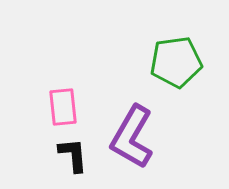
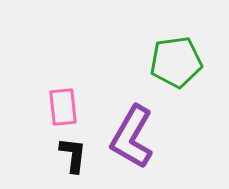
black L-shape: rotated 12 degrees clockwise
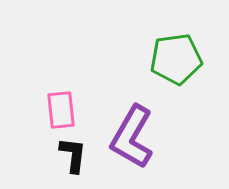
green pentagon: moved 3 px up
pink rectangle: moved 2 px left, 3 px down
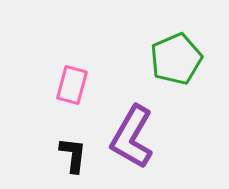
green pentagon: rotated 15 degrees counterclockwise
pink rectangle: moved 11 px right, 25 px up; rotated 21 degrees clockwise
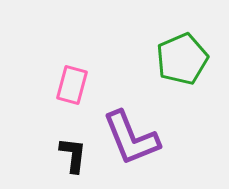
green pentagon: moved 6 px right
purple L-shape: moved 1 px left, 1 px down; rotated 52 degrees counterclockwise
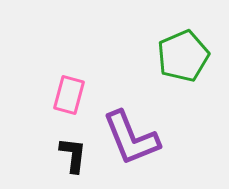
green pentagon: moved 1 px right, 3 px up
pink rectangle: moved 3 px left, 10 px down
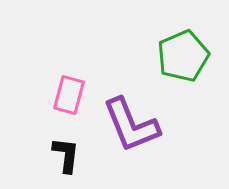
purple L-shape: moved 13 px up
black L-shape: moved 7 px left
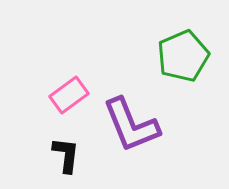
pink rectangle: rotated 39 degrees clockwise
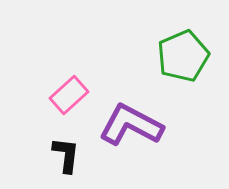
pink rectangle: rotated 6 degrees counterclockwise
purple L-shape: rotated 140 degrees clockwise
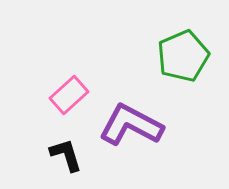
black L-shape: rotated 24 degrees counterclockwise
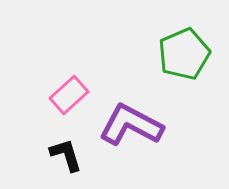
green pentagon: moved 1 px right, 2 px up
